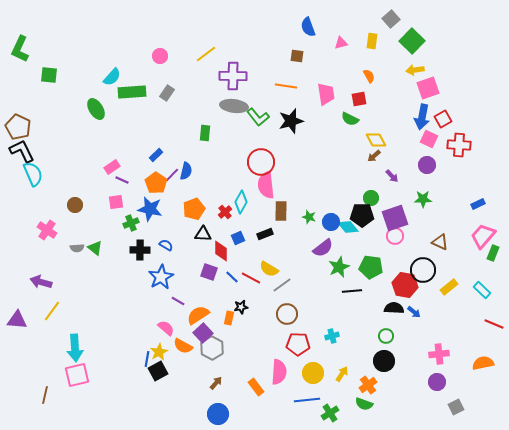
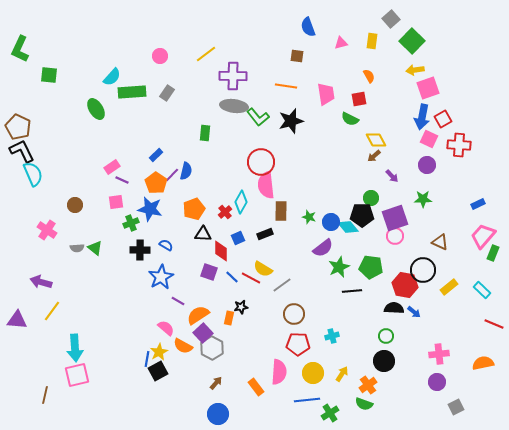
yellow semicircle at (269, 269): moved 6 px left
brown circle at (287, 314): moved 7 px right
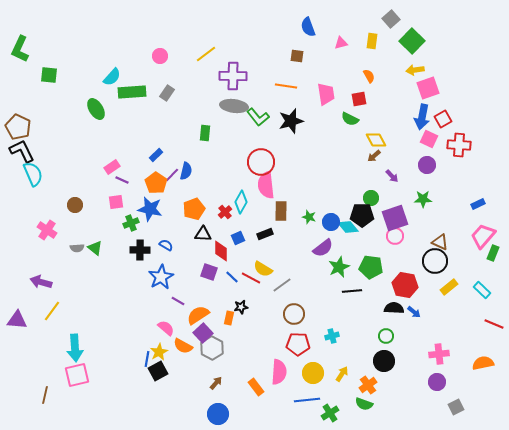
black circle at (423, 270): moved 12 px right, 9 px up
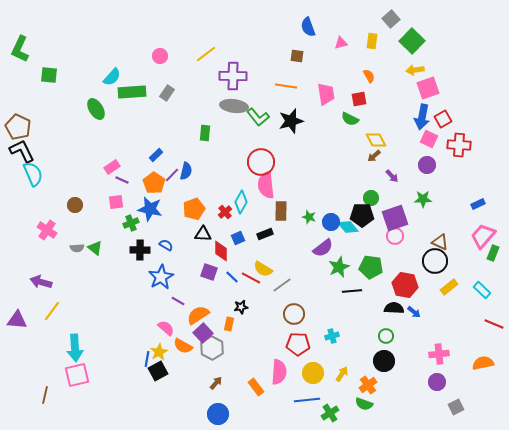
orange pentagon at (156, 183): moved 2 px left
orange rectangle at (229, 318): moved 6 px down
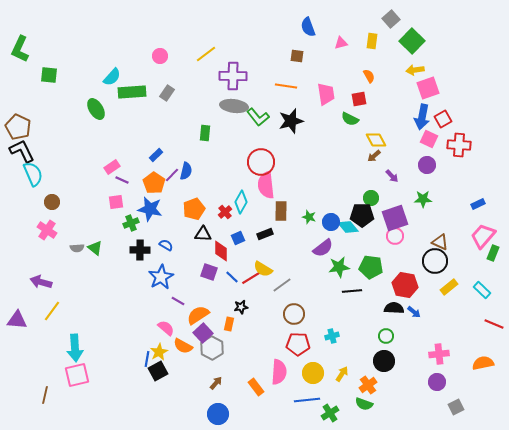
brown circle at (75, 205): moved 23 px left, 3 px up
green star at (339, 267): rotated 15 degrees clockwise
red line at (251, 278): rotated 60 degrees counterclockwise
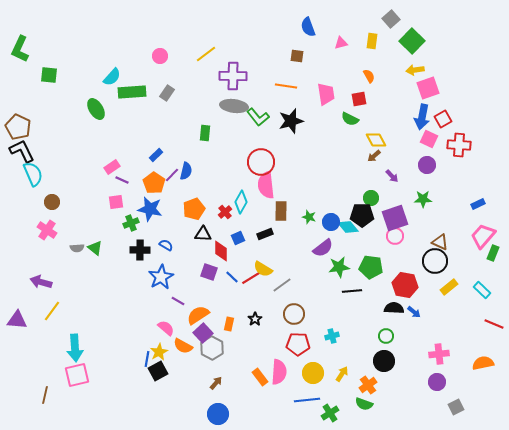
black star at (241, 307): moved 14 px right, 12 px down; rotated 24 degrees counterclockwise
orange rectangle at (256, 387): moved 4 px right, 10 px up
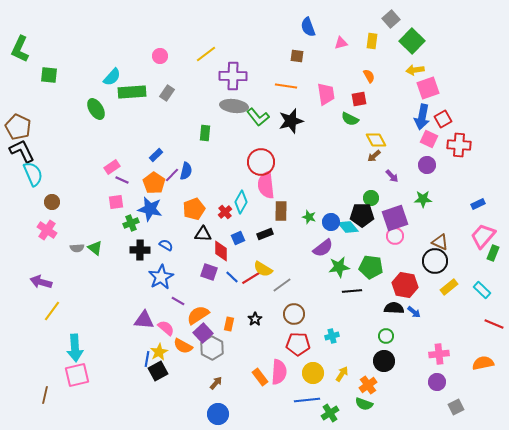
purple triangle at (17, 320): moved 127 px right
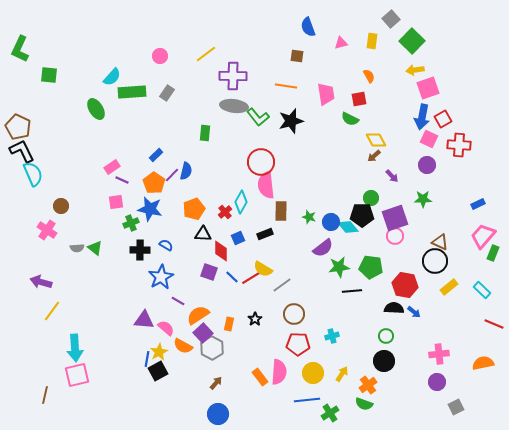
brown circle at (52, 202): moved 9 px right, 4 px down
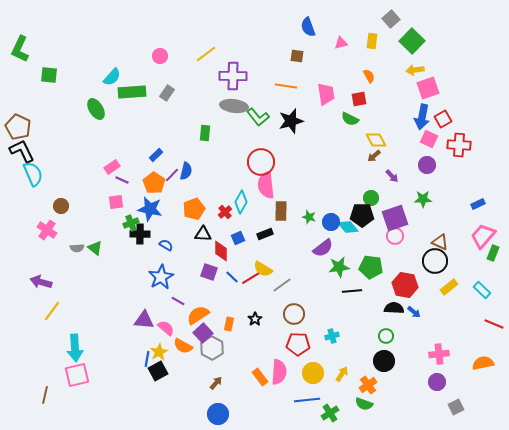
black cross at (140, 250): moved 16 px up
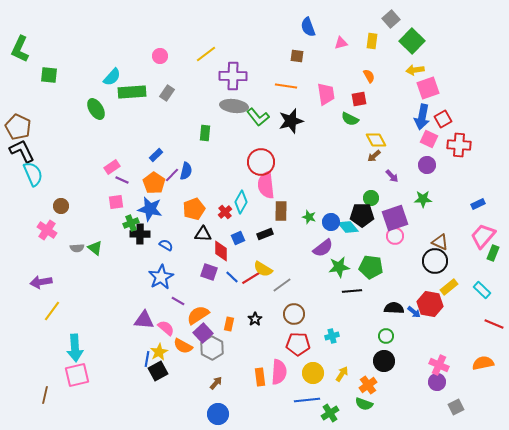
purple arrow at (41, 282): rotated 25 degrees counterclockwise
red hexagon at (405, 285): moved 25 px right, 19 px down
pink cross at (439, 354): moved 11 px down; rotated 30 degrees clockwise
orange rectangle at (260, 377): rotated 30 degrees clockwise
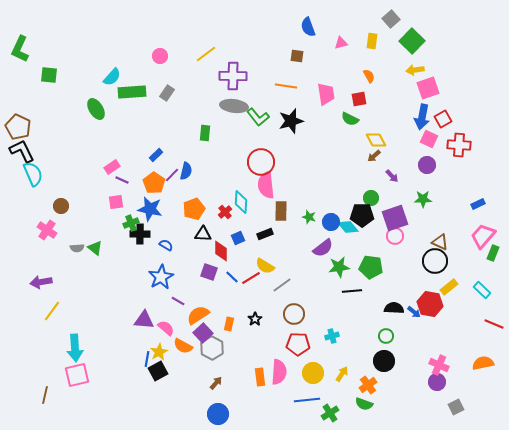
cyan diamond at (241, 202): rotated 25 degrees counterclockwise
yellow semicircle at (263, 269): moved 2 px right, 3 px up
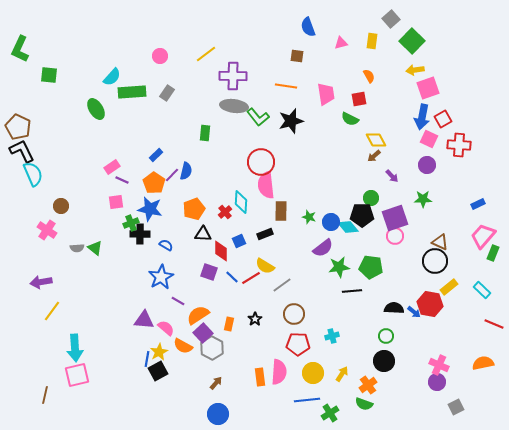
blue square at (238, 238): moved 1 px right, 3 px down
